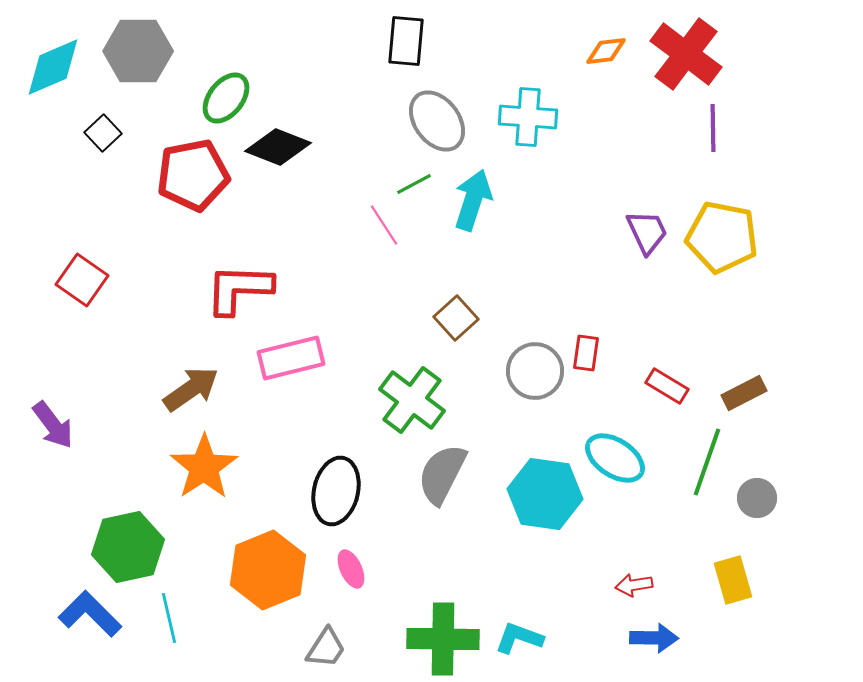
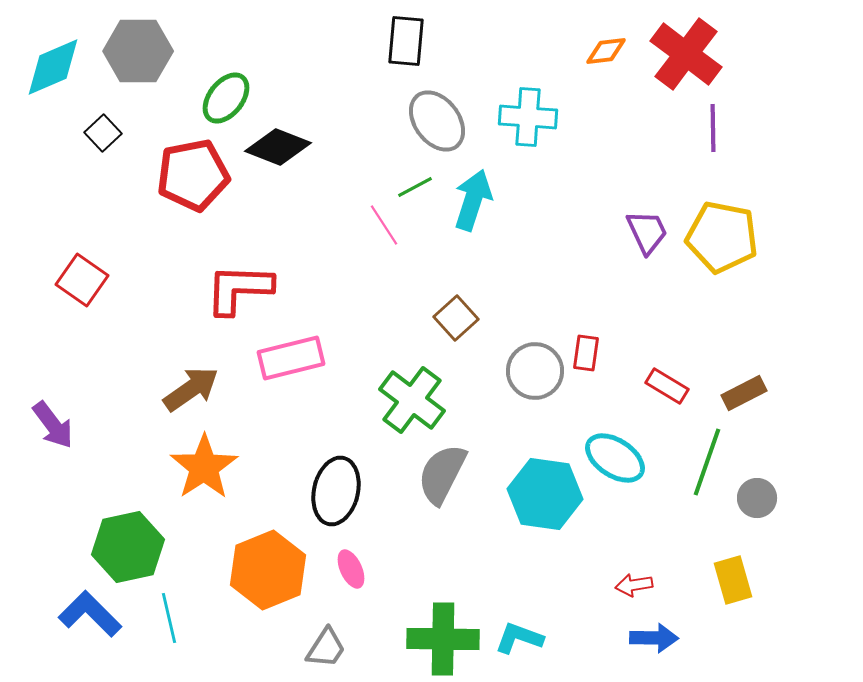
green line at (414, 184): moved 1 px right, 3 px down
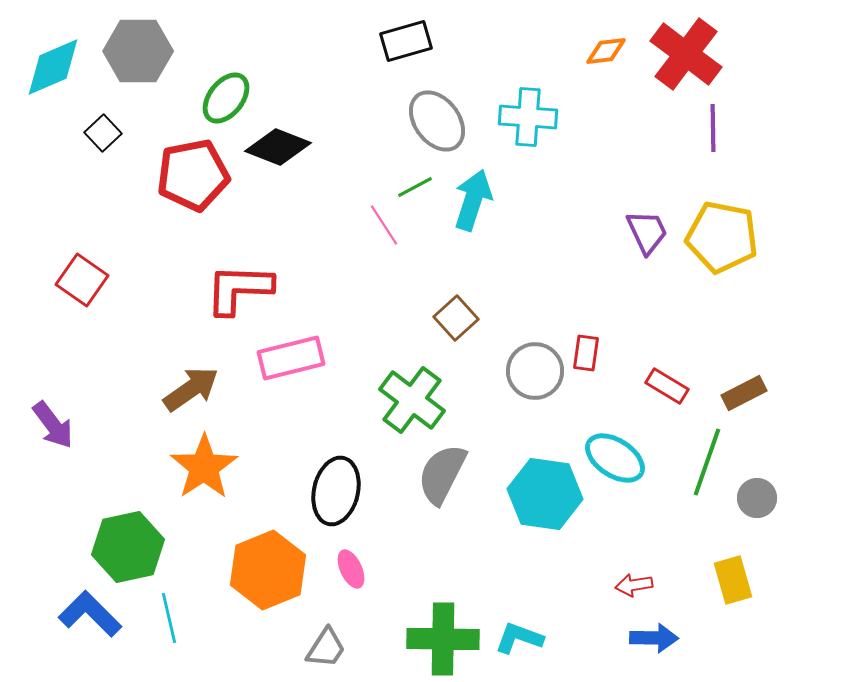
black rectangle at (406, 41): rotated 69 degrees clockwise
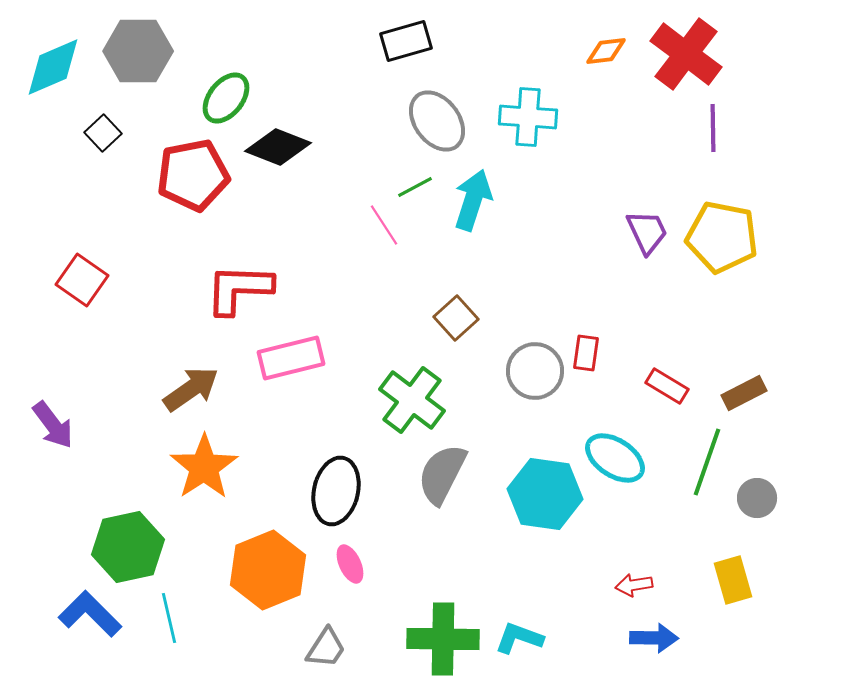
pink ellipse at (351, 569): moved 1 px left, 5 px up
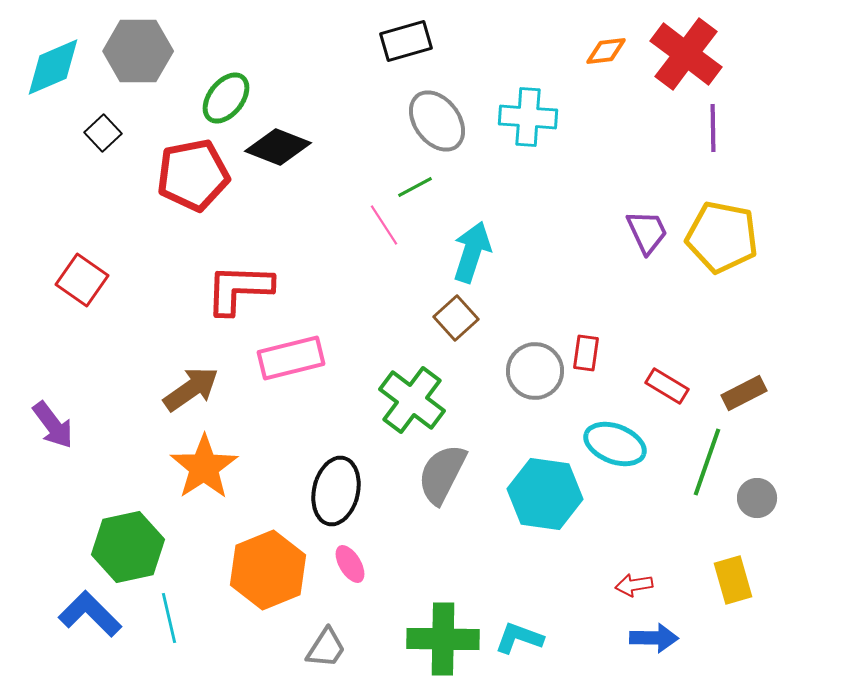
cyan arrow at (473, 200): moved 1 px left, 52 px down
cyan ellipse at (615, 458): moved 14 px up; rotated 12 degrees counterclockwise
pink ellipse at (350, 564): rotated 6 degrees counterclockwise
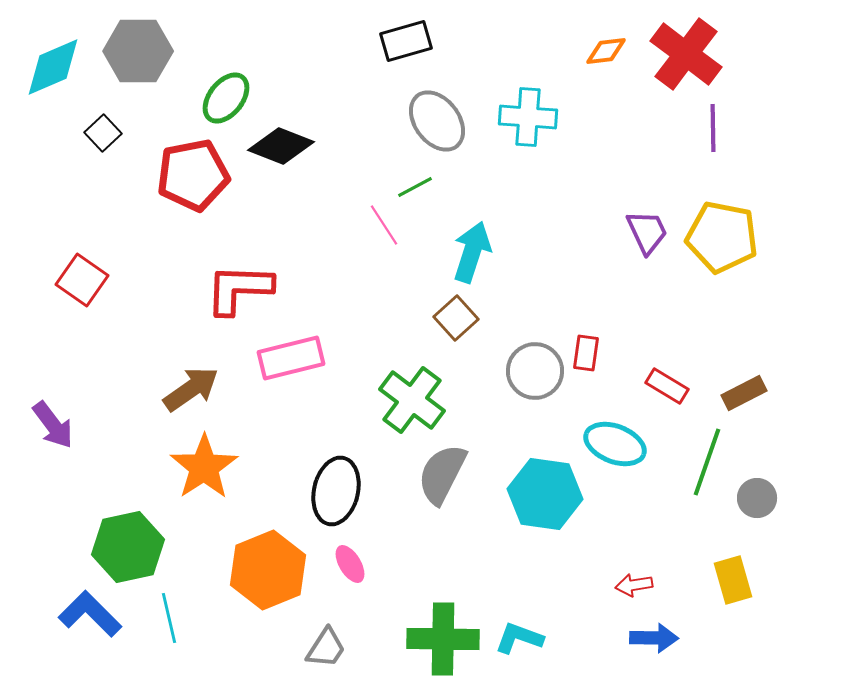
black diamond at (278, 147): moved 3 px right, 1 px up
